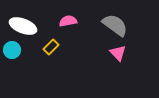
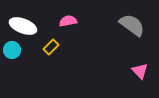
gray semicircle: moved 17 px right
pink triangle: moved 22 px right, 18 px down
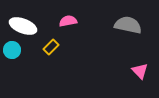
gray semicircle: moved 4 px left; rotated 24 degrees counterclockwise
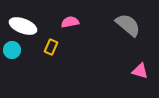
pink semicircle: moved 2 px right, 1 px down
gray semicircle: rotated 28 degrees clockwise
yellow rectangle: rotated 21 degrees counterclockwise
pink triangle: rotated 30 degrees counterclockwise
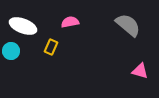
cyan circle: moved 1 px left, 1 px down
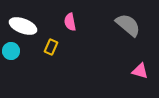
pink semicircle: rotated 90 degrees counterclockwise
